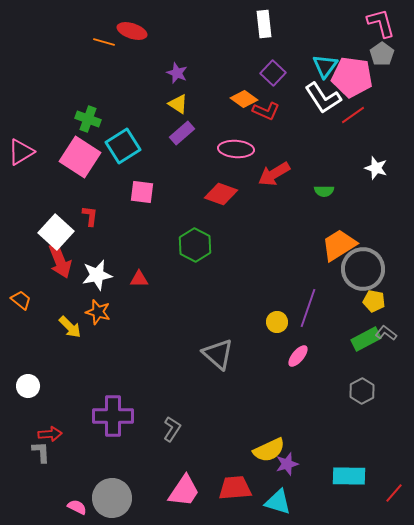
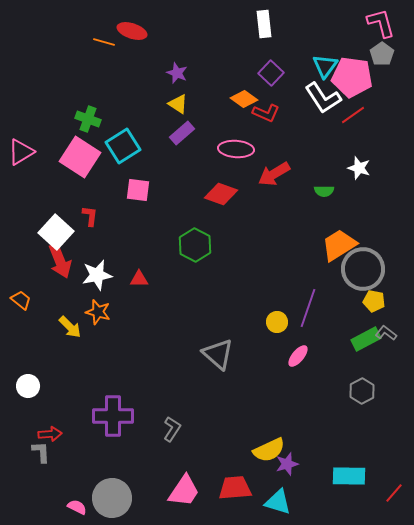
purple square at (273, 73): moved 2 px left
red L-shape at (266, 111): moved 2 px down
white star at (376, 168): moved 17 px left
pink square at (142, 192): moved 4 px left, 2 px up
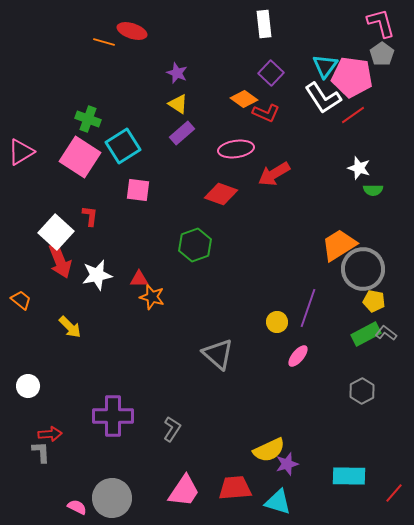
pink ellipse at (236, 149): rotated 12 degrees counterclockwise
green semicircle at (324, 191): moved 49 px right, 1 px up
green hexagon at (195, 245): rotated 12 degrees clockwise
orange star at (98, 312): moved 54 px right, 15 px up
green rectangle at (366, 339): moved 5 px up
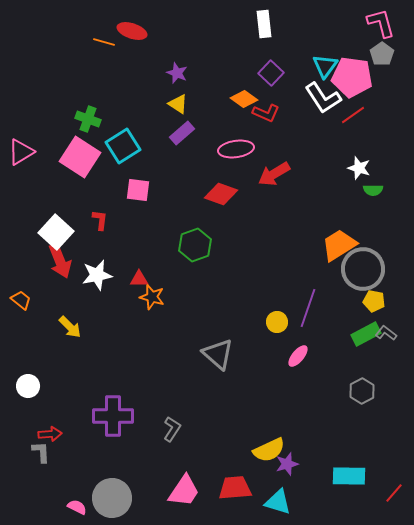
red L-shape at (90, 216): moved 10 px right, 4 px down
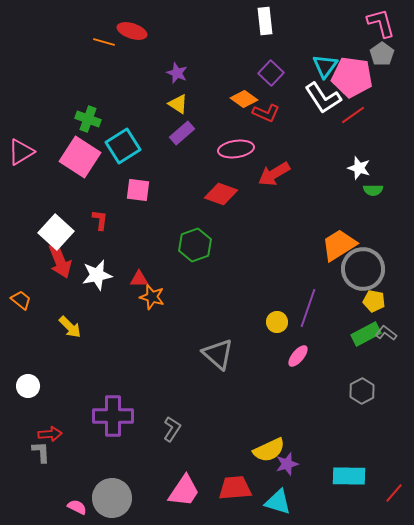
white rectangle at (264, 24): moved 1 px right, 3 px up
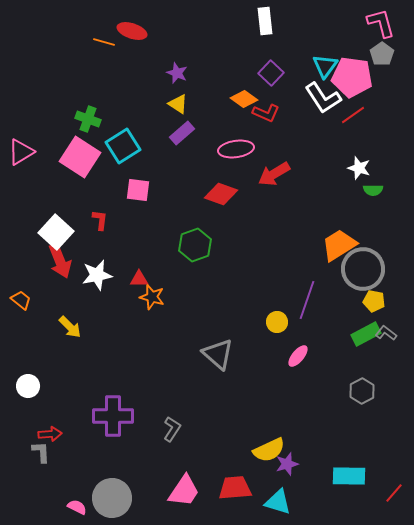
purple line at (308, 308): moved 1 px left, 8 px up
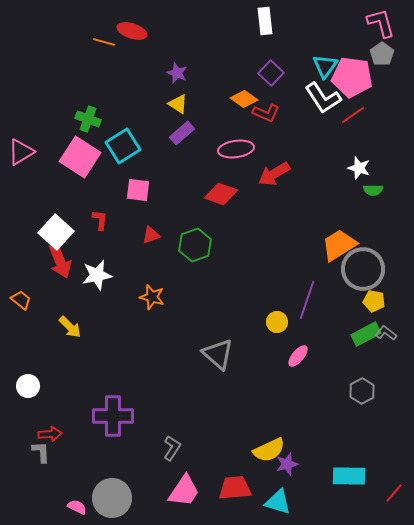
red triangle at (139, 279): moved 12 px right, 44 px up; rotated 18 degrees counterclockwise
gray L-shape at (172, 429): moved 19 px down
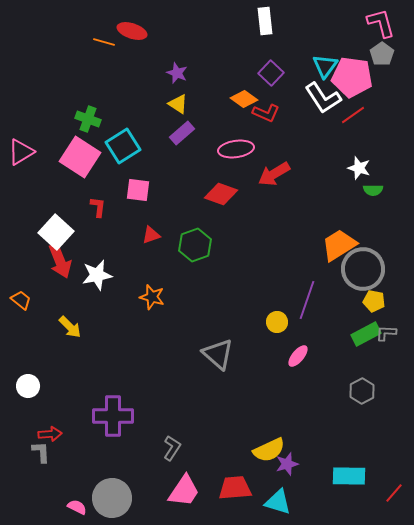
red L-shape at (100, 220): moved 2 px left, 13 px up
gray L-shape at (386, 333): rotated 35 degrees counterclockwise
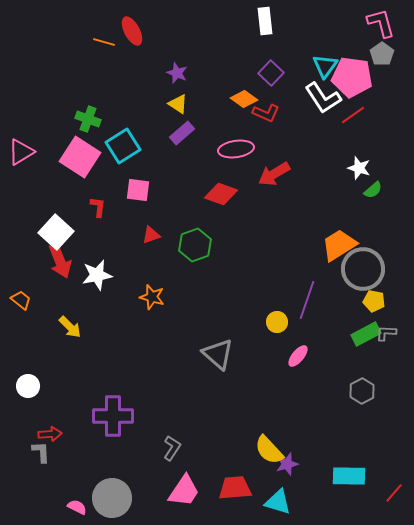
red ellipse at (132, 31): rotated 44 degrees clockwise
green semicircle at (373, 190): rotated 42 degrees counterclockwise
yellow semicircle at (269, 450): rotated 72 degrees clockwise
